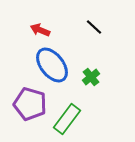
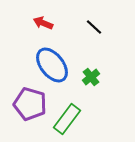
red arrow: moved 3 px right, 7 px up
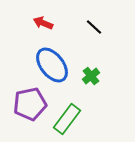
green cross: moved 1 px up
purple pentagon: rotated 28 degrees counterclockwise
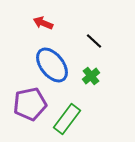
black line: moved 14 px down
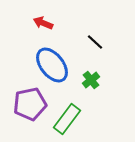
black line: moved 1 px right, 1 px down
green cross: moved 4 px down
